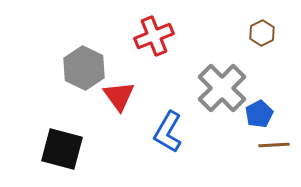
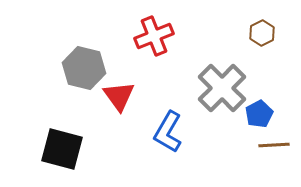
gray hexagon: rotated 12 degrees counterclockwise
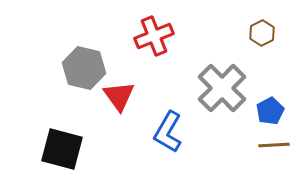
blue pentagon: moved 11 px right, 3 px up
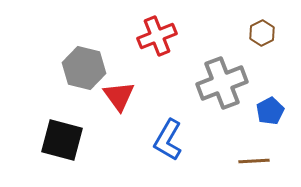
red cross: moved 3 px right
gray cross: moved 5 px up; rotated 24 degrees clockwise
blue L-shape: moved 8 px down
brown line: moved 20 px left, 16 px down
black square: moved 9 px up
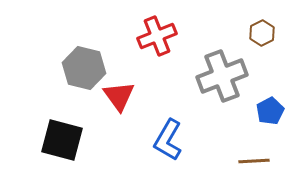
gray cross: moved 7 px up
